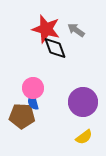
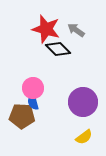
black diamond: moved 3 px right, 1 px down; rotated 25 degrees counterclockwise
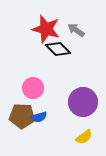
blue semicircle: moved 6 px right, 15 px down; rotated 91 degrees counterclockwise
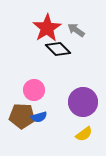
red star: moved 1 px right, 1 px up; rotated 24 degrees clockwise
pink circle: moved 1 px right, 2 px down
yellow semicircle: moved 3 px up
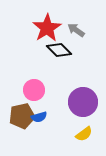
black diamond: moved 1 px right, 1 px down
brown pentagon: rotated 15 degrees counterclockwise
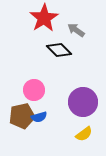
red star: moved 3 px left, 10 px up
